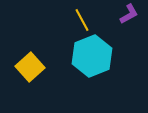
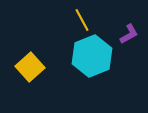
purple L-shape: moved 20 px down
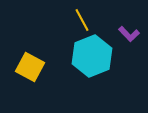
purple L-shape: rotated 75 degrees clockwise
yellow square: rotated 20 degrees counterclockwise
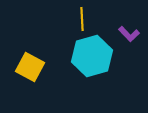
yellow line: moved 1 px up; rotated 25 degrees clockwise
cyan hexagon: rotated 6 degrees clockwise
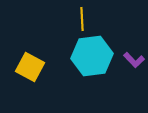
purple L-shape: moved 5 px right, 26 px down
cyan hexagon: rotated 9 degrees clockwise
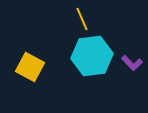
yellow line: rotated 20 degrees counterclockwise
purple L-shape: moved 2 px left, 3 px down
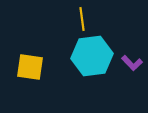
yellow line: rotated 15 degrees clockwise
yellow square: rotated 20 degrees counterclockwise
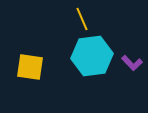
yellow line: rotated 15 degrees counterclockwise
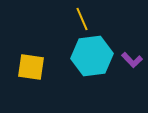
purple L-shape: moved 3 px up
yellow square: moved 1 px right
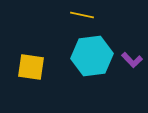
yellow line: moved 4 px up; rotated 55 degrees counterclockwise
